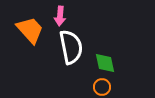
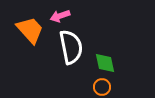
pink arrow: rotated 66 degrees clockwise
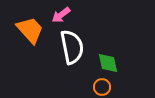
pink arrow: moved 1 px right, 1 px up; rotated 18 degrees counterclockwise
white semicircle: moved 1 px right
green diamond: moved 3 px right
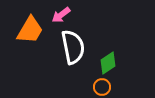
orange trapezoid: rotated 72 degrees clockwise
white semicircle: moved 1 px right
green diamond: rotated 70 degrees clockwise
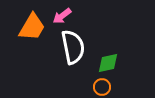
pink arrow: moved 1 px right, 1 px down
orange trapezoid: moved 2 px right, 3 px up
green diamond: rotated 20 degrees clockwise
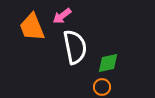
orange trapezoid: rotated 128 degrees clockwise
white semicircle: moved 2 px right
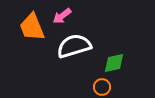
white semicircle: moved 1 px left, 1 px up; rotated 96 degrees counterclockwise
green diamond: moved 6 px right
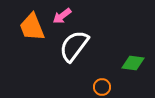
white semicircle: rotated 36 degrees counterclockwise
green diamond: moved 19 px right; rotated 20 degrees clockwise
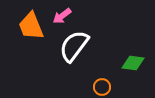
orange trapezoid: moved 1 px left, 1 px up
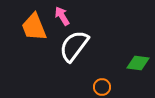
pink arrow: rotated 96 degrees clockwise
orange trapezoid: moved 3 px right, 1 px down
green diamond: moved 5 px right
